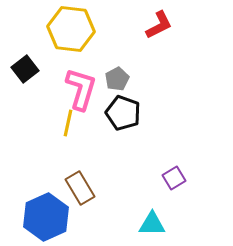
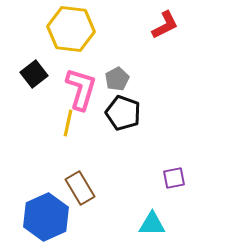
red L-shape: moved 6 px right
black square: moved 9 px right, 5 px down
purple square: rotated 20 degrees clockwise
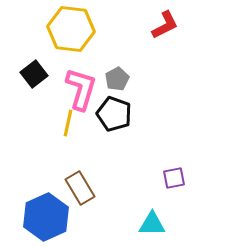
black pentagon: moved 9 px left, 1 px down
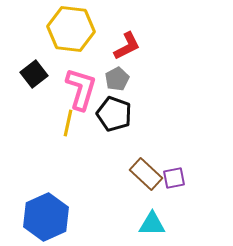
red L-shape: moved 38 px left, 21 px down
brown rectangle: moved 66 px right, 14 px up; rotated 16 degrees counterclockwise
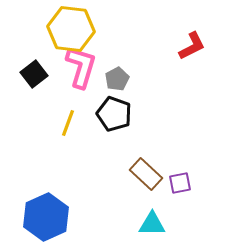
red L-shape: moved 65 px right
pink L-shape: moved 22 px up
yellow line: rotated 8 degrees clockwise
purple square: moved 6 px right, 5 px down
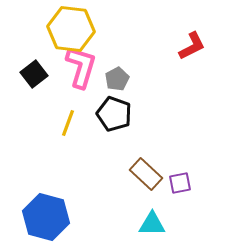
blue hexagon: rotated 21 degrees counterclockwise
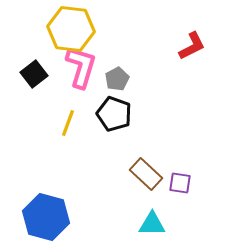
purple square: rotated 20 degrees clockwise
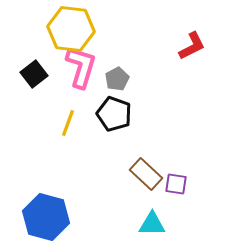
purple square: moved 4 px left, 1 px down
